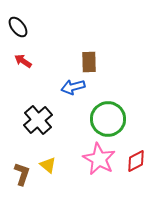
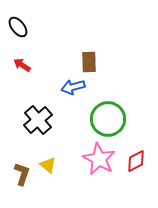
red arrow: moved 1 px left, 4 px down
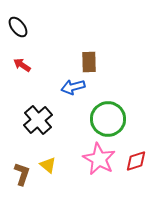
red diamond: rotated 10 degrees clockwise
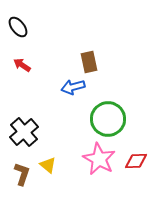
brown rectangle: rotated 10 degrees counterclockwise
black cross: moved 14 px left, 12 px down
red diamond: rotated 15 degrees clockwise
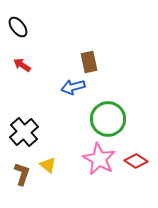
red diamond: rotated 35 degrees clockwise
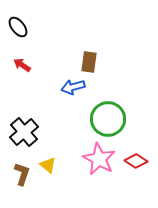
brown rectangle: rotated 20 degrees clockwise
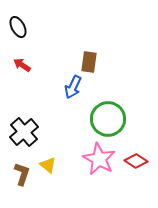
black ellipse: rotated 10 degrees clockwise
blue arrow: rotated 50 degrees counterclockwise
